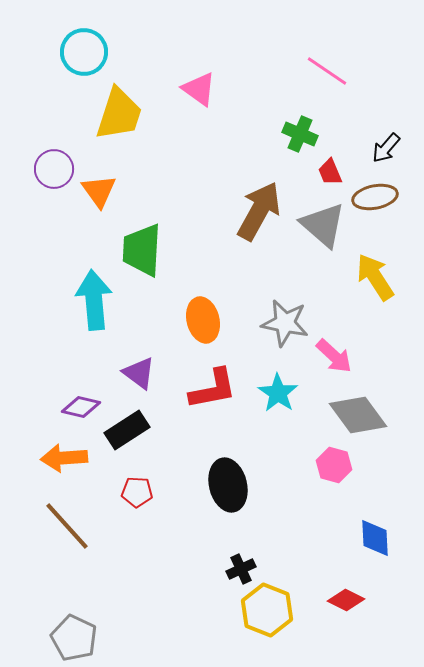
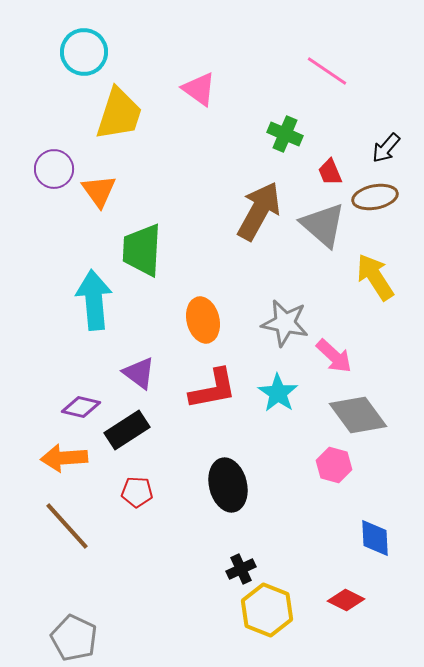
green cross: moved 15 px left
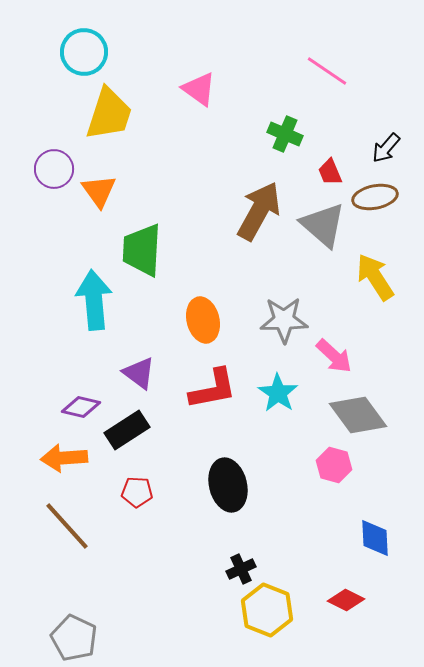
yellow trapezoid: moved 10 px left
gray star: moved 1 px left, 3 px up; rotated 12 degrees counterclockwise
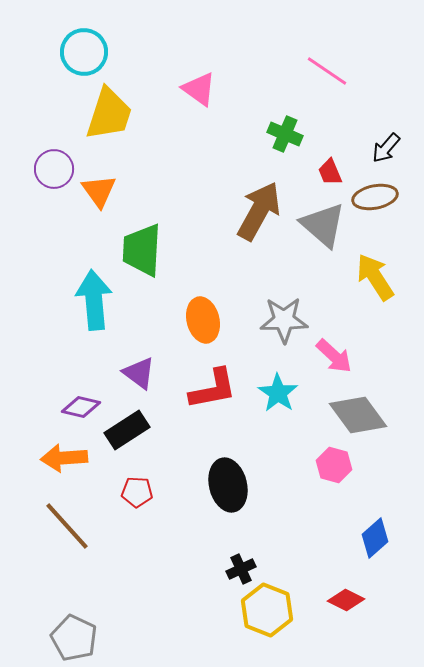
blue diamond: rotated 51 degrees clockwise
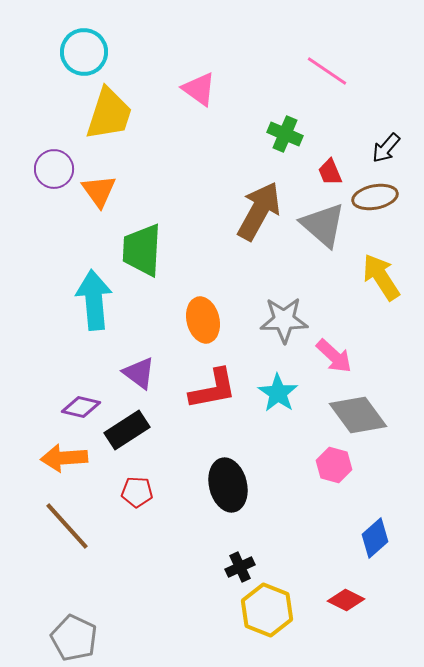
yellow arrow: moved 6 px right
black cross: moved 1 px left, 2 px up
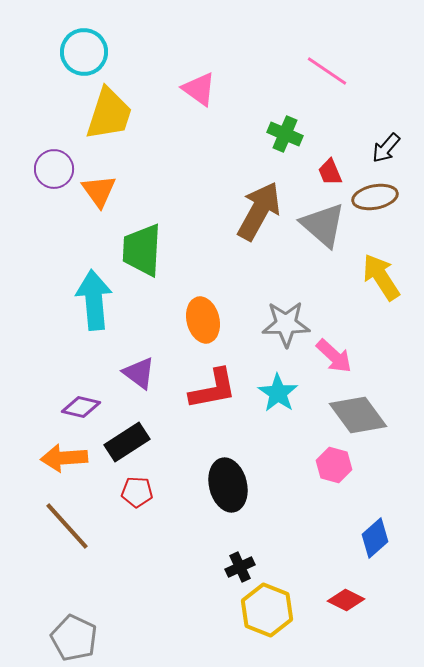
gray star: moved 2 px right, 4 px down
black rectangle: moved 12 px down
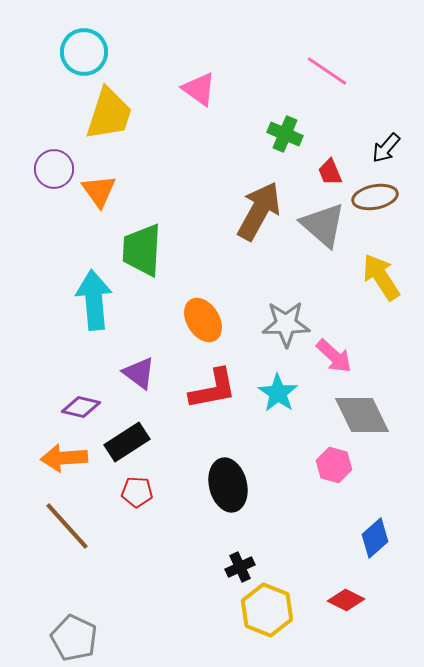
orange ellipse: rotated 18 degrees counterclockwise
gray diamond: moved 4 px right; rotated 10 degrees clockwise
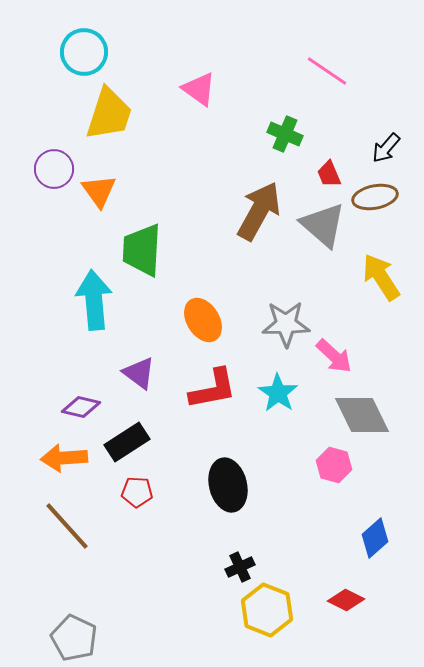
red trapezoid: moved 1 px left, 2 px down
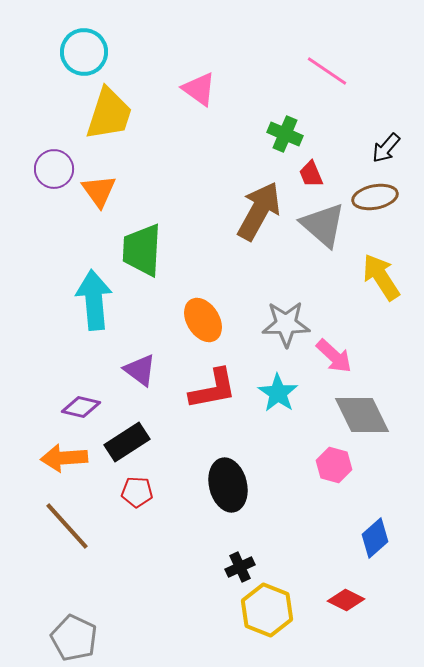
red trapezoid: moved 18 px left
purple triangle: moved 1 px right, 3 px up
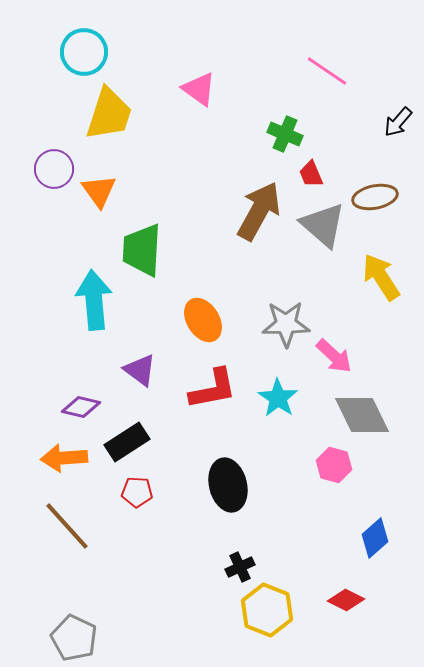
black arrow: moved 12 px right, 26 px up
cyan star: moved 5 px down
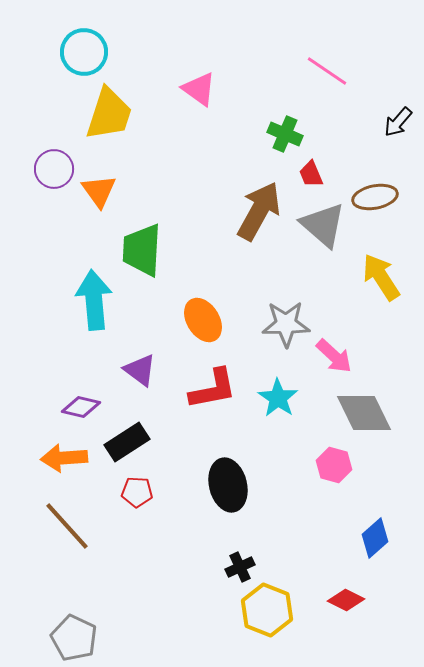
gray diamond: moved 2 px right, 2 px up
